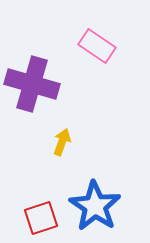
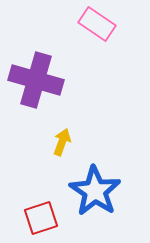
pink rectangle: moved 22 px up
purple cross: moved 4 px right, 4 px up
blue star: moved 15 px up
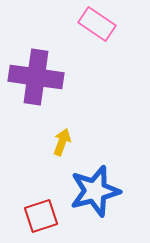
purple cross: moved 3 px up; rotated 8 degrees counterclockwise
blue star: rotated 24 degrees clockwise
red square: moved 2 px up
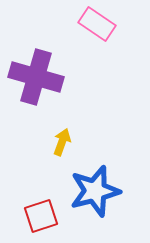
purple cross: rotated 8 degrees clockwise
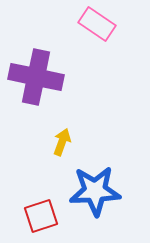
purple cross: rotated 4 degrees counterclockwise
blue star: rotated 12 degrees clockwise
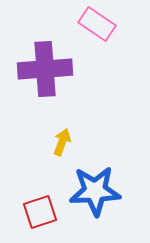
purple cross: moved 9 px right, 8 px up; rotated 16 degrees counterclockwise
red square: moved 1 px left, 4 px up
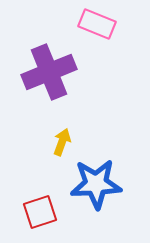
pink rectangle: rotated 12 degrees counterclockwise
purple cross: moved 4 px right, 3 px down; rotated 18 degrees counterclockwise
blue star: moved 1 px right, 7 px up
